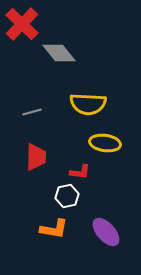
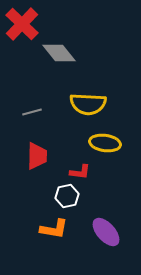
red trapezoid: moved 1 px right, 1 px up
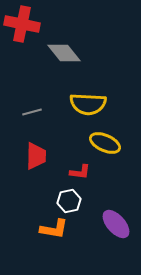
red cross: rotated 32 degrees counterclockwise
gray diamond: moved 5 px right
yellow ellipse: rotated 16 degrees clockwise
red trapezoid: moved 1 px left
white hexagon: moved 2 px right, 5 px down
purple ellipse: moved 10 px right, 8 px up
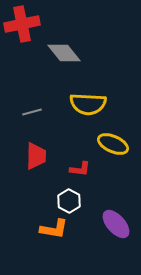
red cross: rotated 24 degrees counterclockwise
yellow ellipse: moved 8 px right, 1 px down
red L-shape: moved 3 px up
white hexagon: rotated 20 degrees counterclockwise
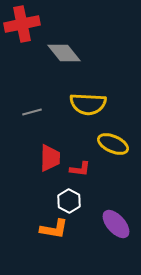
red trapezoid: moved 14 px right, 2 px down
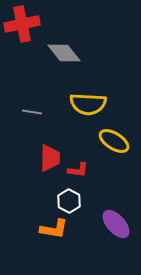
gray line: rotated 24 degrees clockwise
yellow ellipse: moved 1 px right, 3 px up; rotated 8 degrees clockwise
red L-shape: moved 2 px left, 1 px down
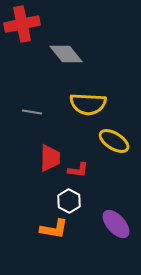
gray diamond: moved 2 px right, 1 px down
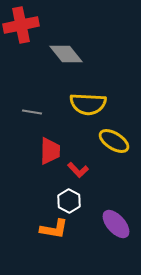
red cross: moved 1 px left, 1 px down
red trapezoid: moved 7 px up
red L-shape: rotated 40 degrees clockwise
